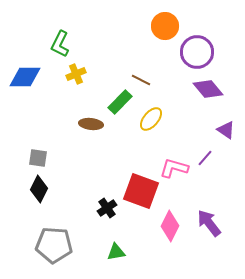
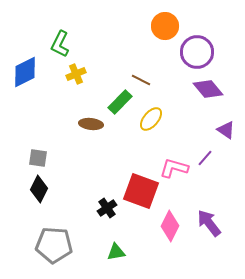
blue diamond: moved 5 px up; rotated 28 degrees counterclockwise
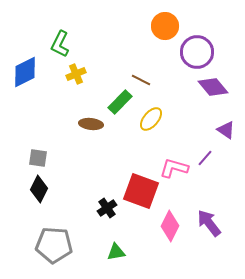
purple diamond: moved 5 px right, 2 px up
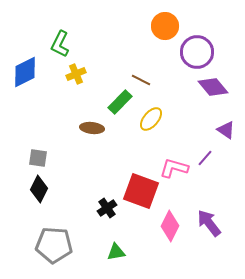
brown ellipse: moved 1 px right, 4 px down
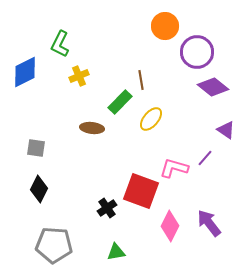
yellow cross: moved 3 px right, 2 px down
brown line: rotated 54 degrees clockwise
purple diamond: rotated 12 degrees counterclockwise
gray square: moved 2 px left, 10 px up
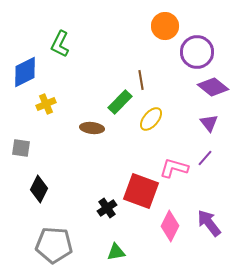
yellow cross: moved 33 px left, 28 px down
purple triangle: moved 17 px left, 7 px up; rotated 18 degrees clockwise
gray square: moved 15 px left
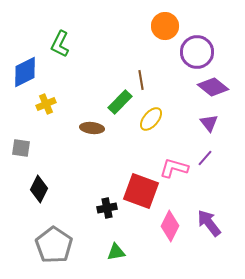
black cross: rotated 24 degrees clockwise
gray pentagon: rotated 30 degrees clockwise
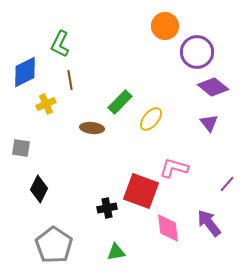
brown line: moved 71 px left
purple line: moved 22 px right, 26 px down
pink diamond: moved 2 px left, 2 px down; rotated 32 degrees counterclockwise
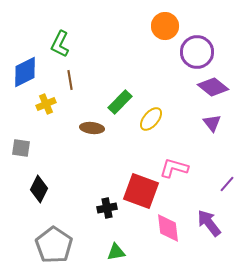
purple triangle: moved 3 px right
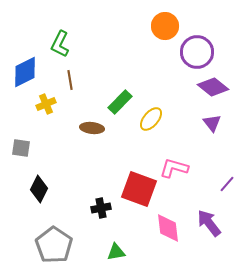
red square: moved 2 px left, 2 px up
black cross: moved 6 px left
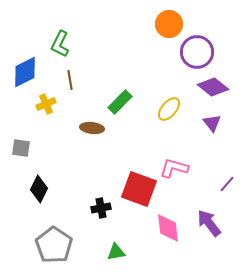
orange circle: moved 4 px right, 2 px up
yellow ellipse: moved 18 px right, 10 px up
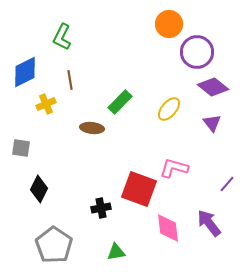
green L-shape: moved 2 px right, 7 px up
